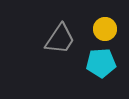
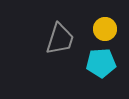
gray trapezoid: rotated 16 degrees counterclockwise
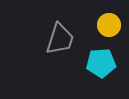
yellow circle: moved 4 px right, 4 px up
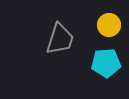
cyan pentagon: moved 5 px right
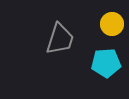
yellow circle: moved 3 px right, 1 px up
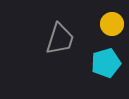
cyan pentagon: rotated 12 degrees counterclockwise
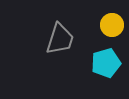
yellow circle: moved 1 px down
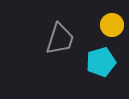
cyan pentagon: moved 5 px left, 1 px up
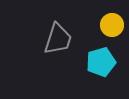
gray trapezoid: moved 2 px left
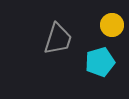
cyan pentagon: moved 1 px left
